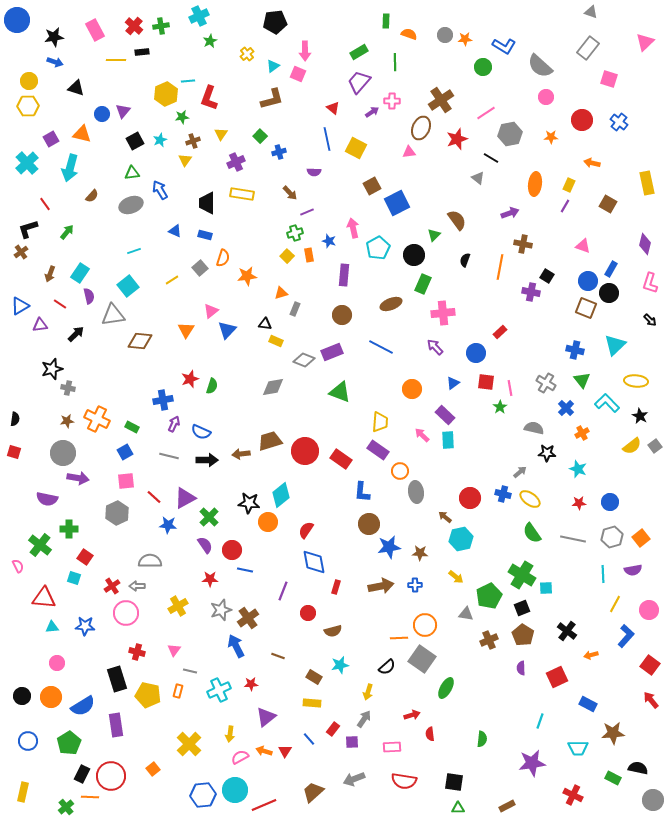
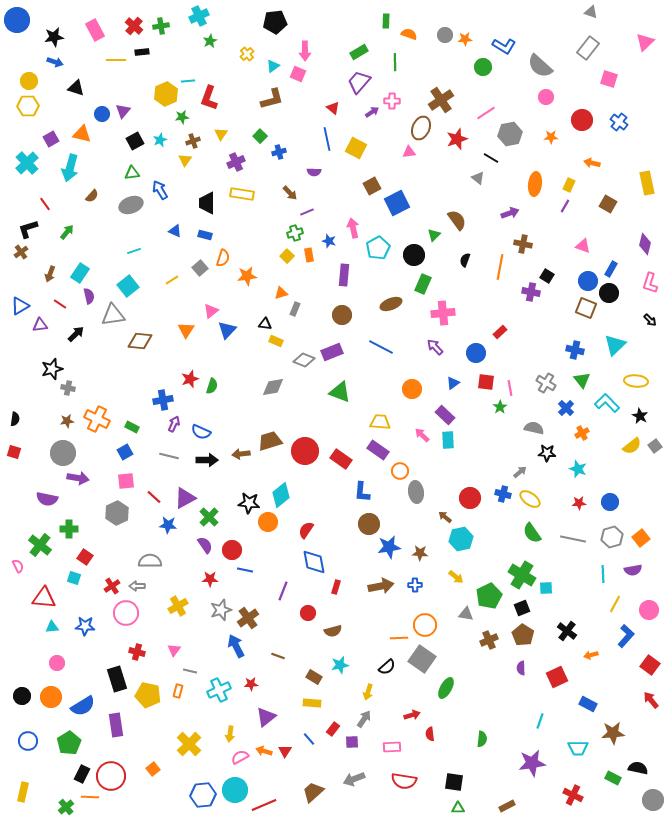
yellow trapezoid at (380, 422): rotated 90 degrees counterclockwise
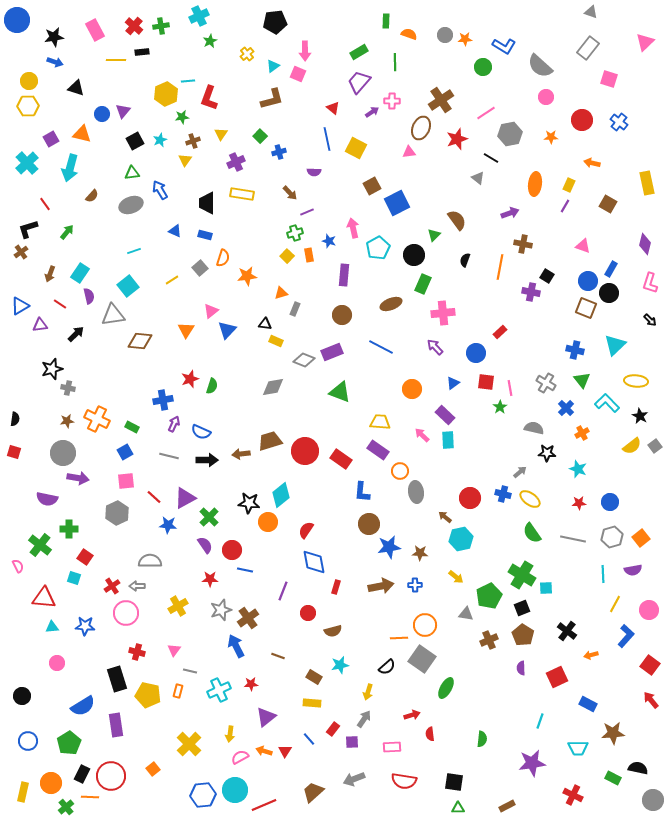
orange circle at (51, 697): moved 86 px down
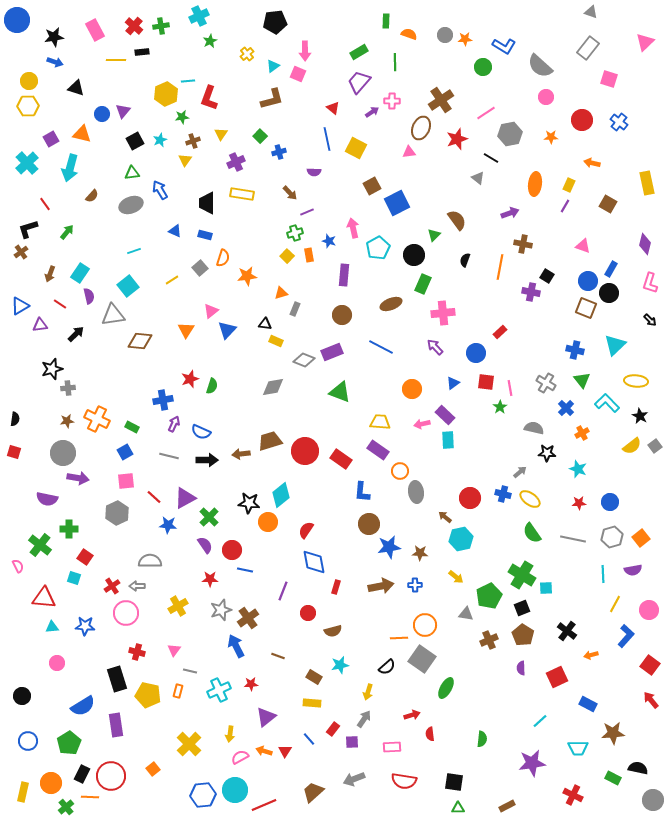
gray cross at (68, 388): rotated 16 degrees counterclockwise
pink arrow at (422, 435): moved 11 px up; rotated 56 degrees counterclockwise
cyan line at (540, 721): rotated 28 degrees clockwise
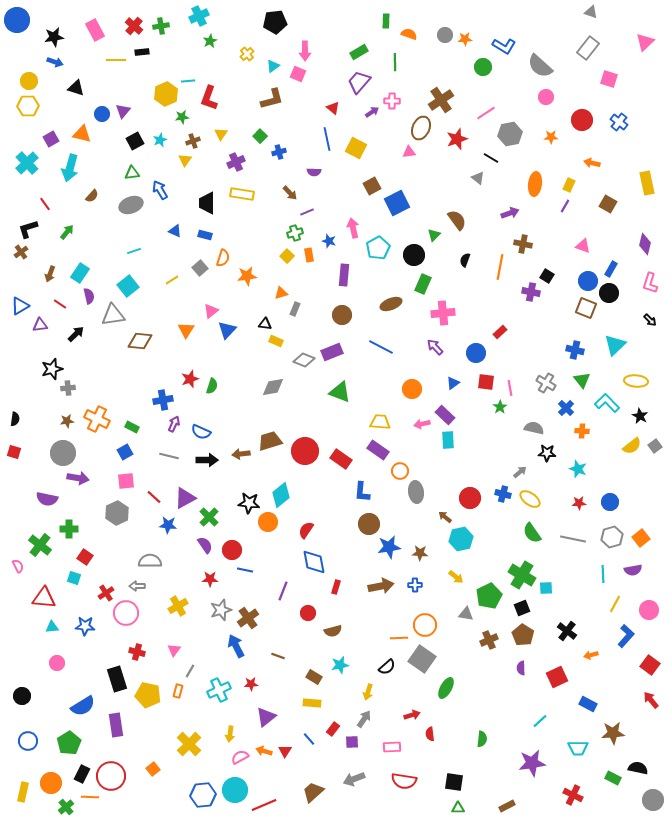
orange cross at (582, 433): moved 2 px up; rotated 32 degrees clockwise
red cross at (112, 586): moved 6 px left, 7 px down
gray line at (190, 671): rotated 72 degrees counterclockwise
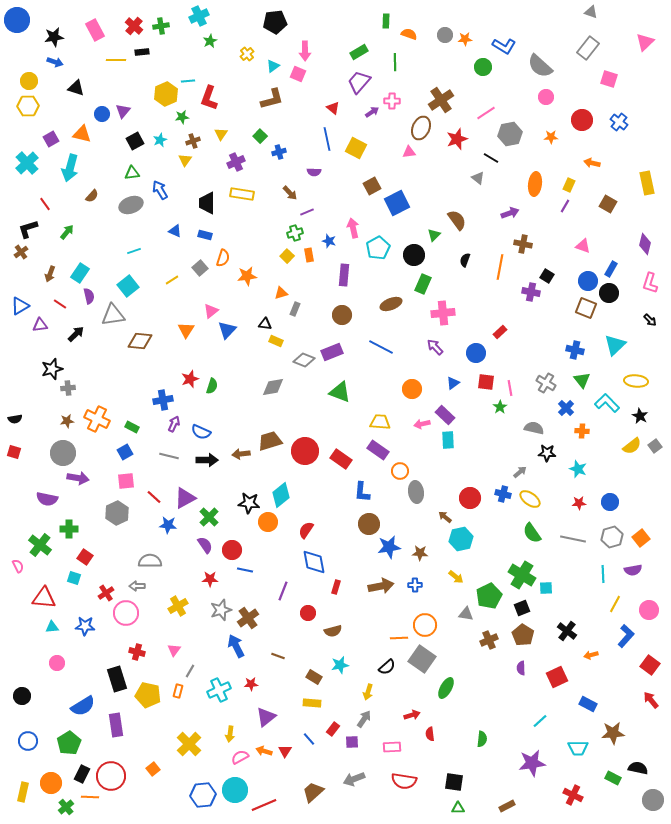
black semicircle at (15, 419): rotated 72 degrees clockwise
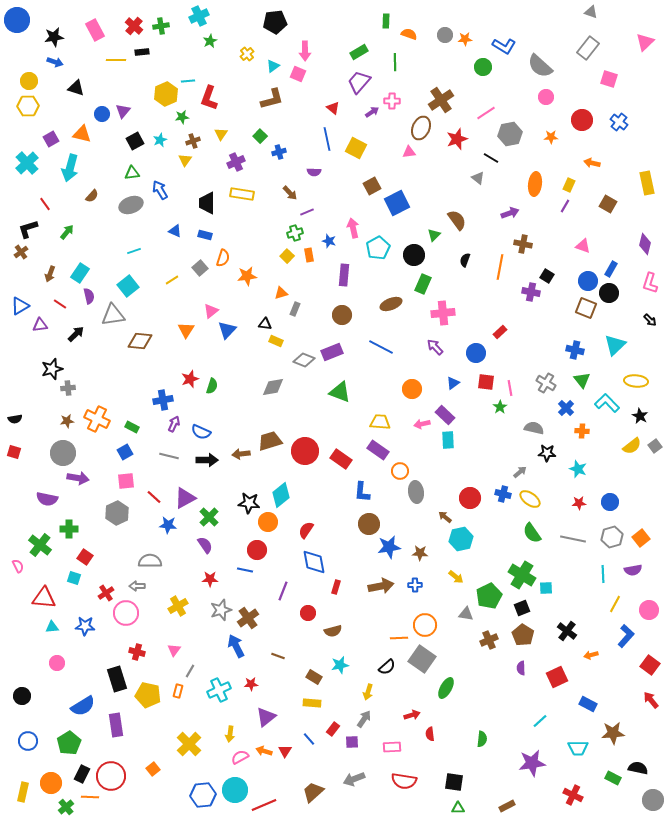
red circle at (232, 550): moved 25 px right
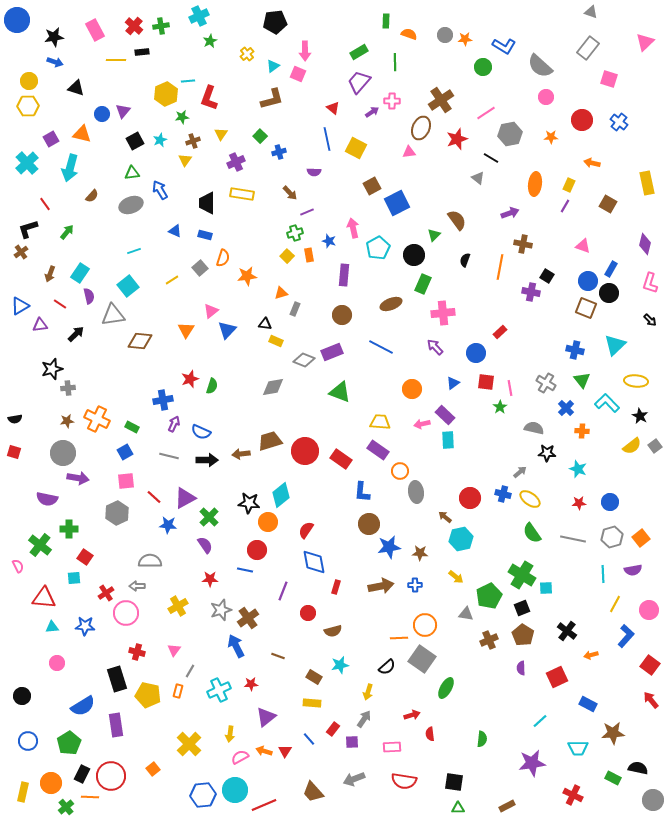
cyan square at (74, 578): rotated 24 degrees counterclockwise
brown trapezoid at (313, 792): rotated 90 degrees counterclockwise
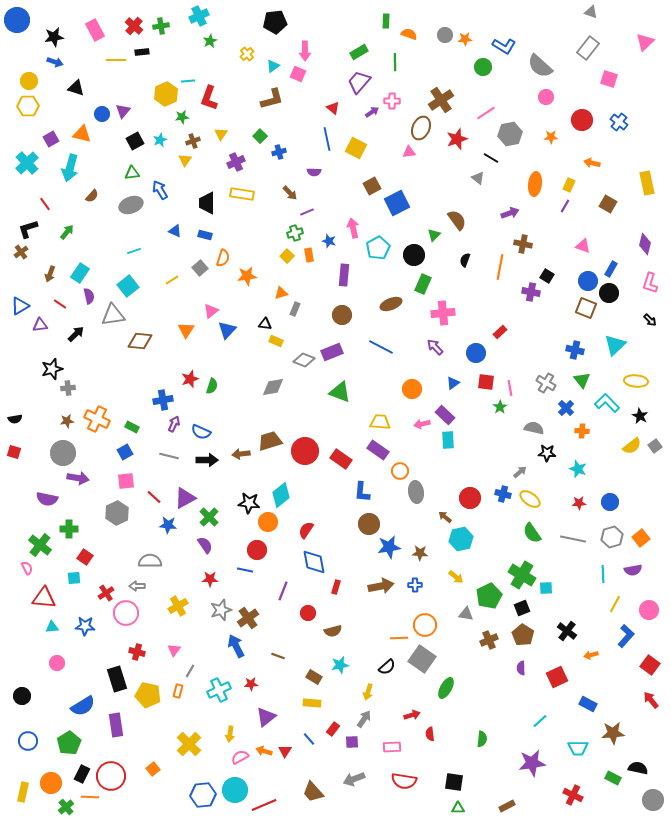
pink semicircle at (18, 566): moved 9 px right, 2 px down
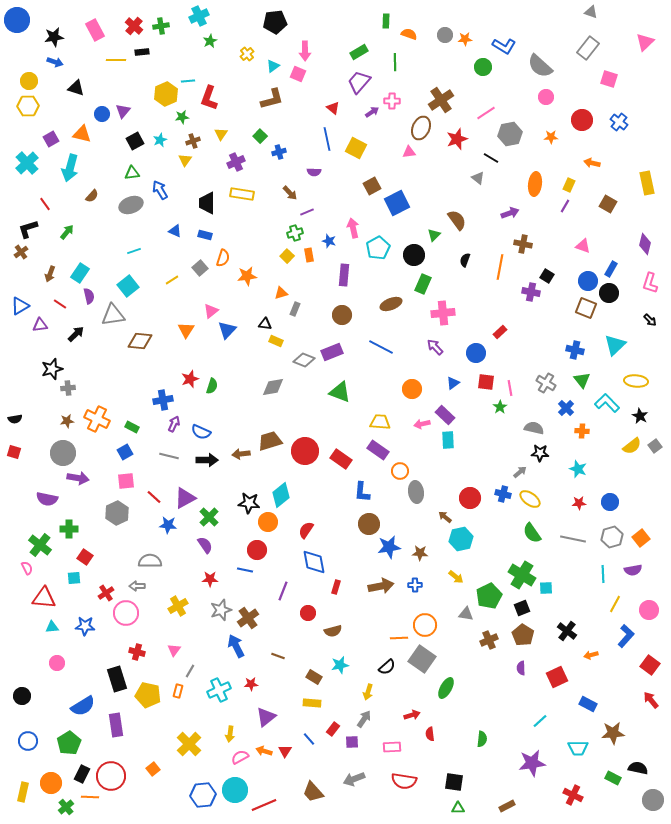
black star at (547, 453): moved 7 px left
